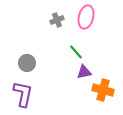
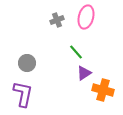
purple triangle: moved 1 px down; rotated 21 degrees counterclockwise
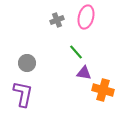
purple triangle: rotated 42 degrees clockwise
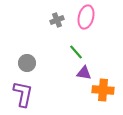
orange cross: rotated 10 degrees counterclockwise
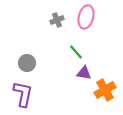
orange cross: moved 2 px right; rotated 35 degrees counterclockwise
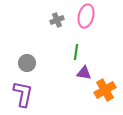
pink ellipse: moved 1 px up
green line: rotated 49 degrees clockwise
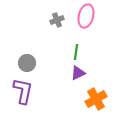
purple triangle: moved 6 px left; rotated 35 degrees counterclockwise
orange cross: moved 9 px left, 9 px down
purple L-shape: moved 3 px up
